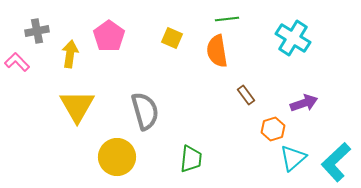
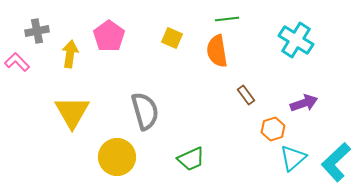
cyan cross: moved 3 px right, 2 px down
yellow triangle: moved 5 px left, 6 px down
green trapezoid: rotated 60 degrees clockwise
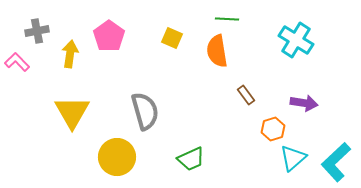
green line: rotated 10 degrees clockwise
purple arrow: rotated 28 degrees clockwise
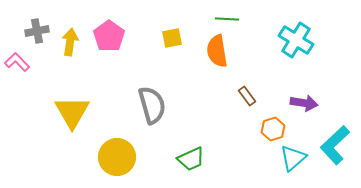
yellow square: rotated 35 degrees counterclockwise
yellow arrow: moved 12 px up
brown rectangle: moved 1 px right, 1 px down
gray semicircle: moved 7 px right, 6 px up
cyan L-shape: moved 1 px left, 17 px up
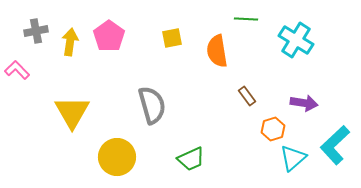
green line: moved 19 px right
gray cross: moved 1 px left
pink L-shape: moved 8 px down
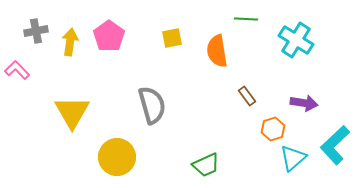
green trapezoid: moved 15 px right, 6 px down
